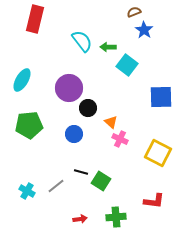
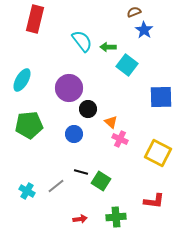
black circle: moved 1 px down
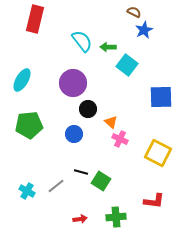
brown semicircle: rotated 48 degrees clockwise
blue star: rotated 12 degrees clockwise
purple circle: moved 4 px right, 5 px up
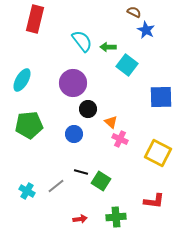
blue star: moved 2 px right; rotated 18 degrees counterclockwise
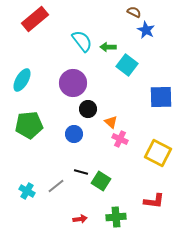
red rectangle: rotated 36 degrees clockwise
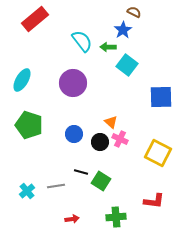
blue star: moved 23 px left; rotated 12 degrees clockwise
black circle: moved 12 px right, 33 px down
green pentagon: rotated 24 degrees clockwise
gray line: rotated 30 degrees clockwise
cyan cross: rotated 21 degrees clockwise
red arrow: moved 8 px left
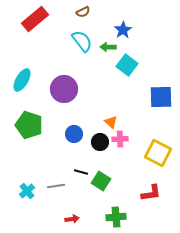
brown semicircle: moved 51 px left; rotated 128 degrees clockwise
purple circle: moved 9 px left, 6 px down
pink cross: rotated 28 degrees counterclockwise
red L-shape: moved 3 px left, 8 px up; rotated 15 degrees counterclockwise
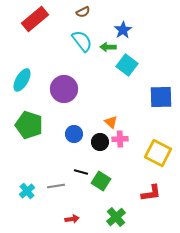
green cross: rotated 36 degrees counterclockwise
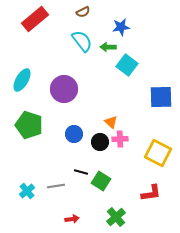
blue star: moved 2 px left, 3 px up; rotated 24 degrees clockwise
